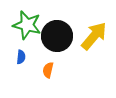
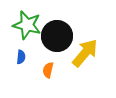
yellow arrow: moved 9 px left, 17 px down
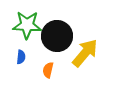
green star: rotated 12 degrees counterclockwise
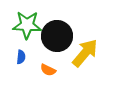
orange semicircle: rotated 77 degrees counterclockwise
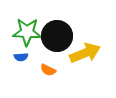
green star: moved 7 px down
yellow arrow: rotated 28 degrees clockwise
blue semicircle: rotated 80 degrees clockwise
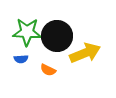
blue semicircle: moved 2 px down
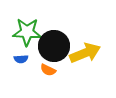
black circle: moved 3 px left, 10 px down
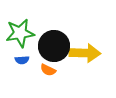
green star: moved 7 px left, 1 px down; rotated 12 degrees counterclockwise
yellow arrow: rotated 24 degrees clockwise
blue semicircle: moved 1 px right, 1 px down
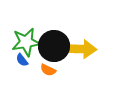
green star: moved 6 px right, 9 px down
yellow arrow: moved 4 px left, 4 px up
blue semicircle: rotated 56 degrees clockwise
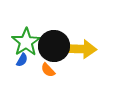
green star: rotated 24 degrees counterclockwise
blue semicircle: rotated 112 degrees counterclockwise
orange semicircle: rotated 21 degrees clockwise
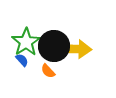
yellow arrow: moved 5 px left
blue semicircle: rotated 72 degrees counterclockwise
orange semicircle: moved 1 px down
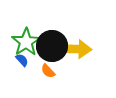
black circle: moved 2 px left
